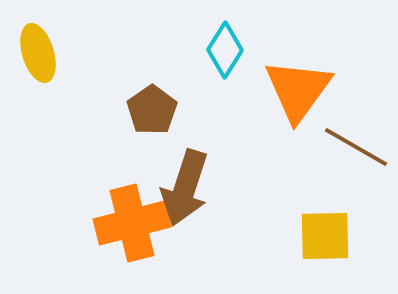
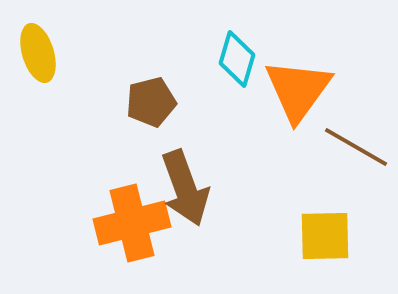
cyan diamond: moved 12 px right, 9 px down; rotated 16 degrees counterclockwise
brown pentagon: moved 1 px left, 8 px up; rotated 21 degrees clockwise
brown arrow: rotated 38 degrees counterclockwise
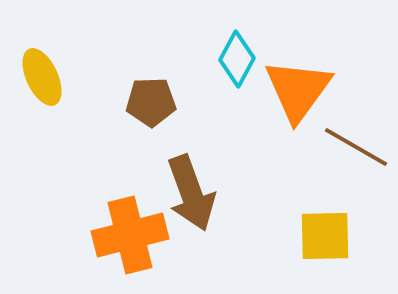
yellow ellipse: moved 4 px right, 24 px down; rotated 8 degrees counterclockwise
cyan diamond: rotated 12 degrees clockwise
brown pentagon: rotated 12 degrees clockwise
brown arrow: moved 6 px right, 5 px down
orange cross: moved 2 px left, 12 px down
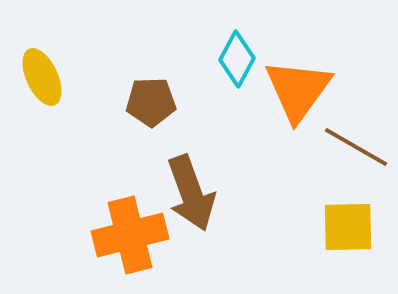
yellow square: moved 23 px right, 9 px up
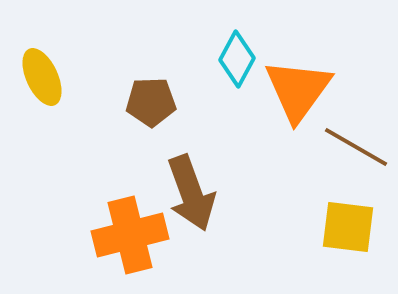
yellow square: rotated 8 degrees clockwise
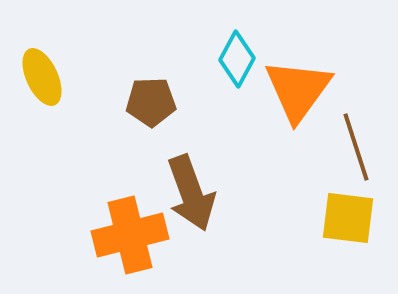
brown line: rotated 42 degrees clockwise
yellow square: moved 9 px up
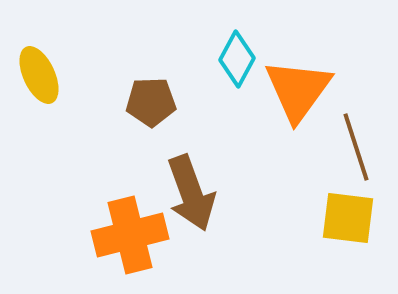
yellow ellipse: moved 3 px left, 2 px up
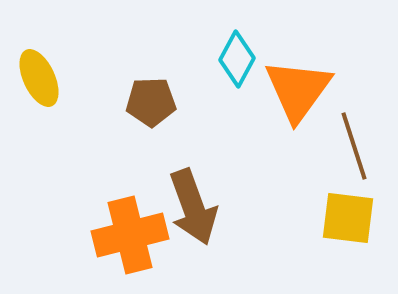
yellow ellipse: moved 3 px down
brown line: moved 2 px left, 1 px up
brown arrow: moved 2 px right, 14 px down
